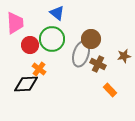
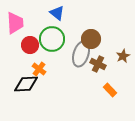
brown star: moved 1 px left; rotated 16 degrees counterclockwise
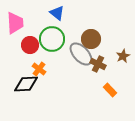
gray ellipse: rotated 60 degrees counterclockwise
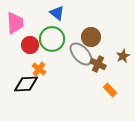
brown circle: moved 2 px up
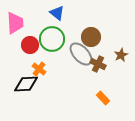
brown star: moved 2 px left, 1 px up
orange rectangle: moved 7 px left, 8 px down
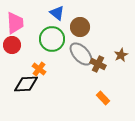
brown circle: moved 11 px left, 10 px up
red circle: moved 18 px left
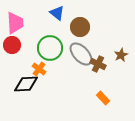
green circle: moved 2 px left, 9 px down
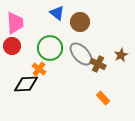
brown circle: moved 5 px up
red circle: moved 1 px down
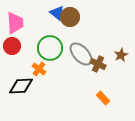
brown circle: moved 10 px left, 5 px up
black diamond: moved 5 px left, 2 px down
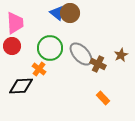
brown circle: moved 4 px up
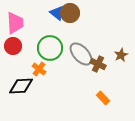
red circle: moved 1 px right
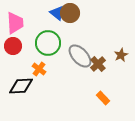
green circle: moved 2 px left, 5 px up
gray ellipse: moved 1 px left, 2 px down
brown cross: rotated 21 degrees clockwise
